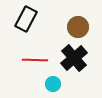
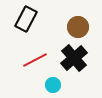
red line: rotated 30 degrees counterclockwise
cyan circle: moved 1 px down
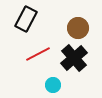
brown circle: moved 1 px down
red line: moved 3 px right, 6 px up
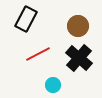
brown circle: moved 2 px up
black cross: moved 5 px right; rotated 8 degrees counterclockwise
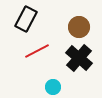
brown circle: moved 1 px right, 1 px down
red line: moved 1 px left, 3 px up
cyan circle: moved 2 px down
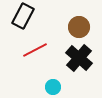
black rectangle: moved 3 px left, 3 px up
red line: moved 2 px left, 1 px up
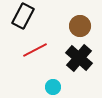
brown circle: moved 1 px right, 1 px up
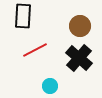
black rectangle: rotated 25 degrees counterclockwise
cyan circle: moved 3 px left, 1 px up
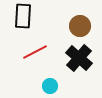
red line: moved 2 px down
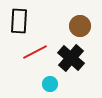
black rectangle: moved 4 px left, 5 px down
black cross: moved 8 px left
cyan circle: moved 2 px up
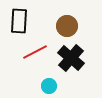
brown circle: moved 13 px left
cyan circle: moved 1 px left, 2 px down
